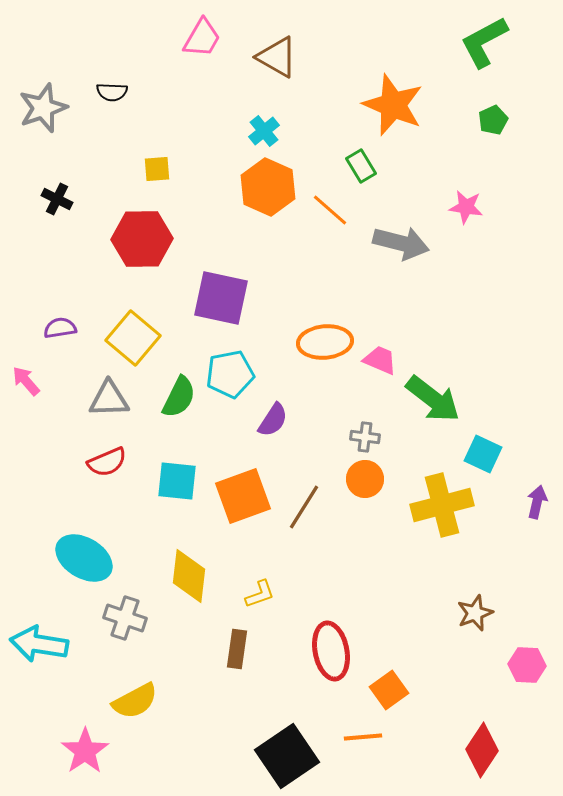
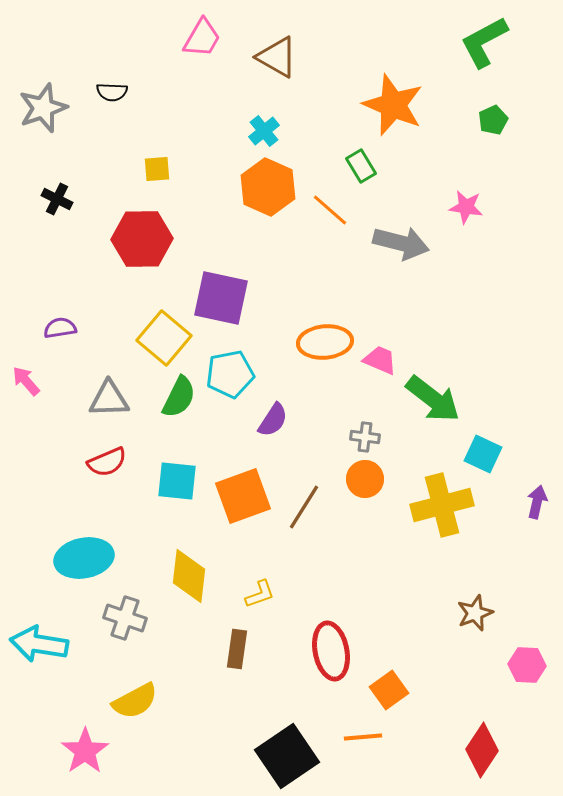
yellow square at (133, 338): moved 31 px right
cyan ellipse at (84, 558): rotated 42 degrees counterclockwise
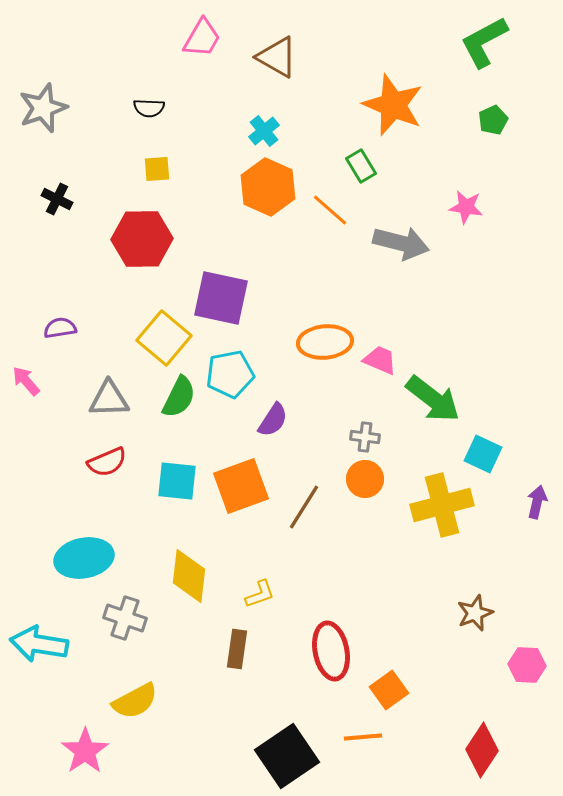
black semicircle at (112, 92): moved 37 px right, 16 px down
orange square at (243, 496): moved 2 px left, 10 px up
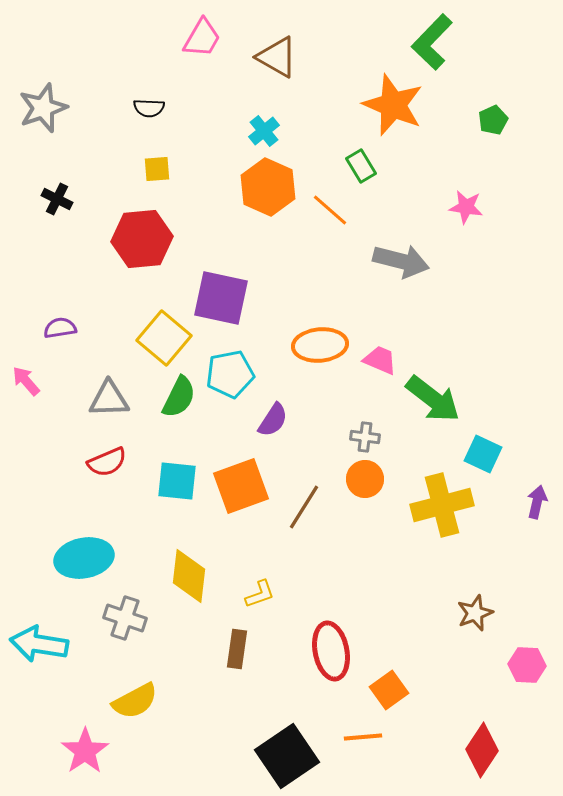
green L-shape at (484, 42): moved 52 px left; rotated 18 degrees counterclockwise
red hexagon at (142, 239): rotated 4 degrees counterclockwise
gray arrow at (401, 243): moved 18 px down
orange ellipse at (325, 342): moved 5 px left, 3 px down
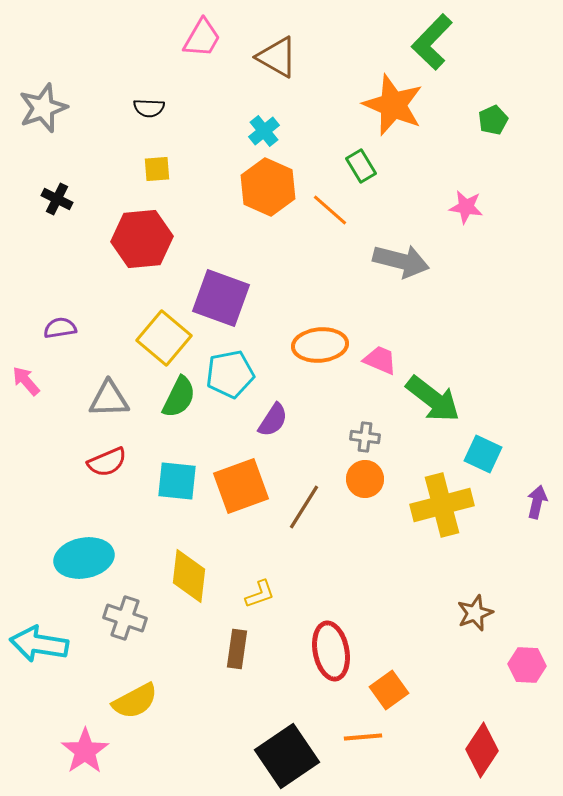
purple square at (221, 298): rotated 8 degrees clockwise
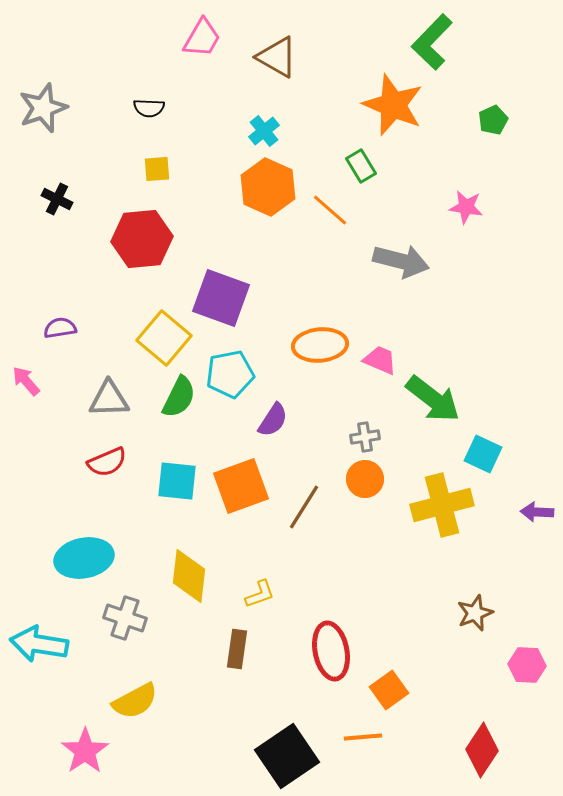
gray cross at (365, 437): rotated 16 degrees counterclockwise
purple arrow at (537, 502): moved 10 px down; rotated 100 degrees counterclockwise
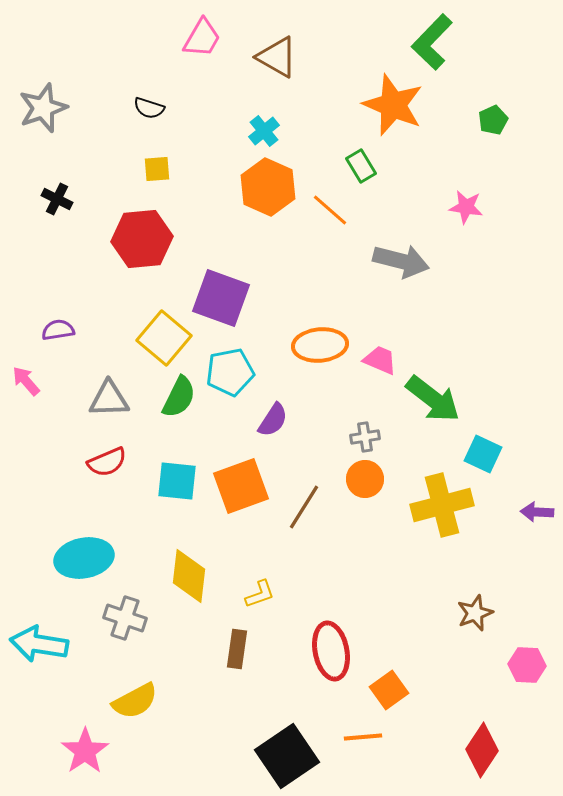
black semicircle at (149, 108): rotated 16 degrees clockwise
purple semicircle at (60, 328): moved 2 px left, 2 px down
cyan pentagon at (230, 374): moved 2 px up
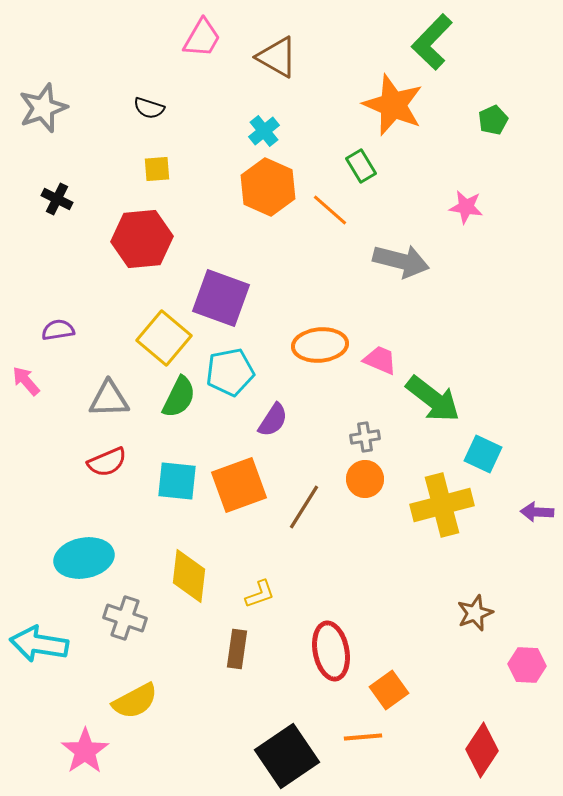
orange square at (241, 486): moved 2 px left, 1 px up
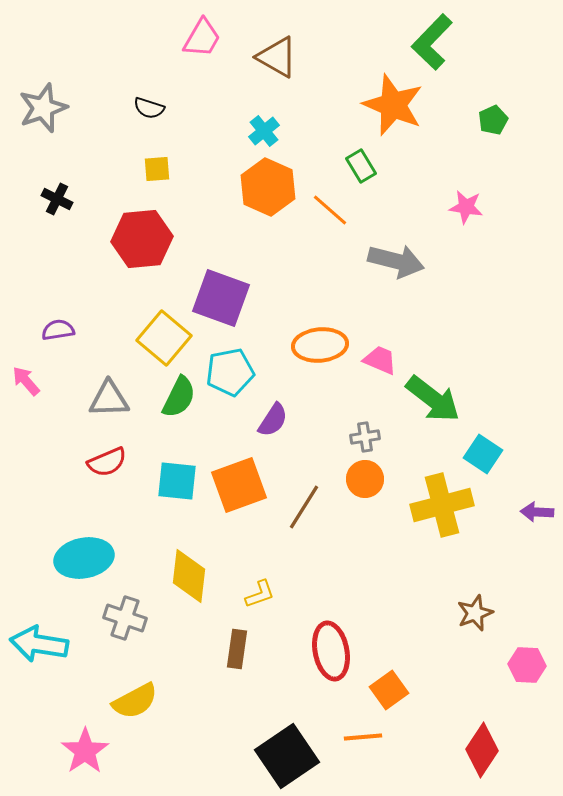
gray arrow at (401, 261): moved 5 px left
cyan square at (483, 454): rotated 9 degrees clockwise
